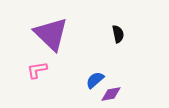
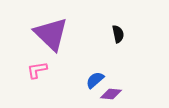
purple diamond: rotated 15 degrees clockwise
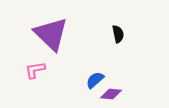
pink L-shape: moved 2 px left
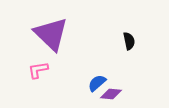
black semicircle: moved 11 px right, 7 px down
pink L-shape: moved 3 px right
blue semicircle: moved 2 px right, 3 px down
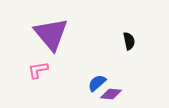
purple triangle: rotated 6 degrees clockwise
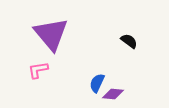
black semicircle: rotated 42 degrees counterclockwise
blue semicircle: rotated 24 degrees counterclockwise
purple diamond: moved 2 px right
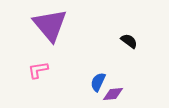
purple triangle: moved 1 px left, 9 px up
blue semicircle: moved 1 px right, 1 px up
purple diamond: rotated 10 degrees counterclockwise
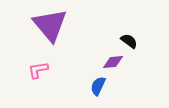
blue semicircle: moved 4 px down
purple diamond: moved 32 px up
